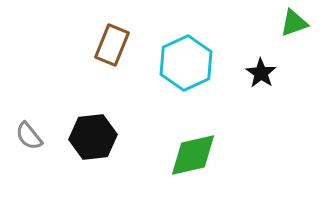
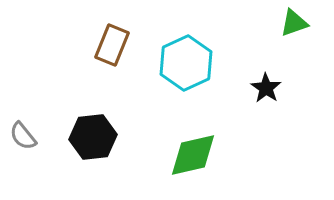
black star: moved 5 px right, 15 px down
gray semicircle: moved 6 px left
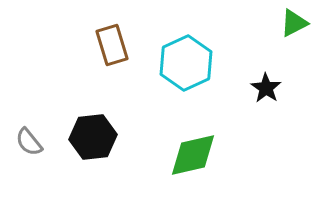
green triangle: rotated 8 degrees counterclockwise
brown rectangle: rotated 39 degrees counterclockwise
gray semicircle: moved 6 px right, 6 px down
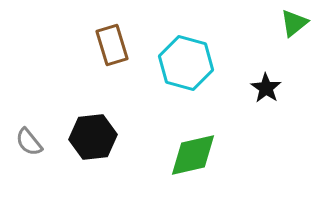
green triangle: rotated 12 degrees counterclockwise
cyan hexagon: rotated 20 degrees counterclockwise
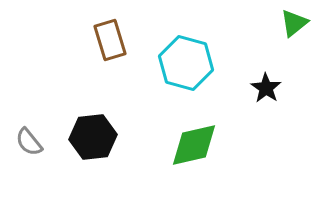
brown rectangle: moved 2 px left, 5 px up
green diamond: moved 1 px right, 10 px up
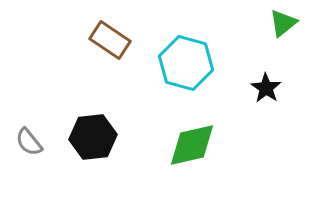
green triangle: moved 11 px left
brown rectangle: rotated 39 degrees counterclockwise
green diamond: moved 2 px left
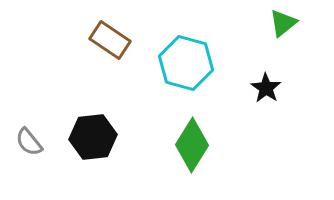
green diamond: rotated 46 degrees counterclockwise
